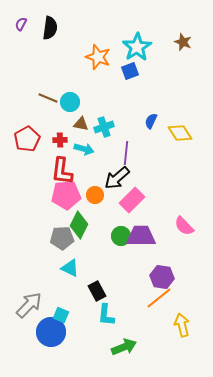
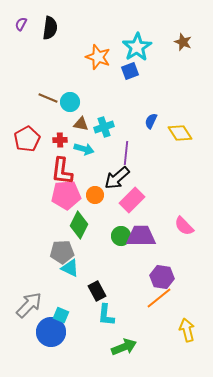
gray pentagon: moved 14 px down
yellow arrow: moved 5 px right, 5 px down
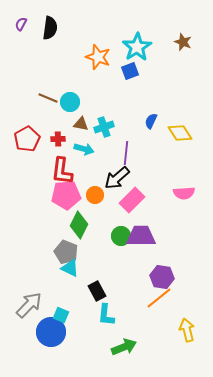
red cross: moved 2 px left, 1 px up
pink semicircle: moved 33 px up; rotated 50 degrees counterclockwise
gray pentagon: moved 4 px right; rotated 25 degrees clockwise
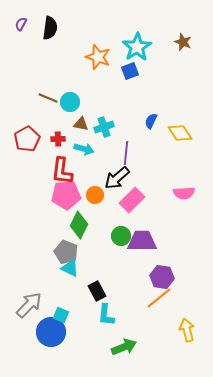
purple trapezoid: moved 1 px right, 5 px down
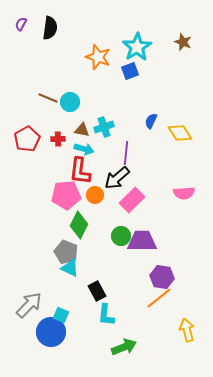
brown triangle: moved 1 px right, 6 px down
red L-shape: moved 18 px right
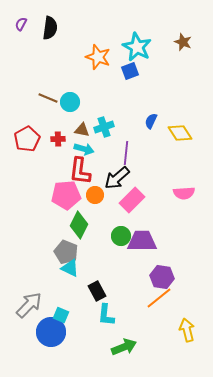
cyan star: rotated 12 degrees counterclockwise
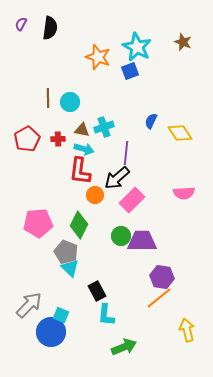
brown line: rotated 66 degrees clockwise
pink pentagon: moved 28 px left, 28 px down
cyan triangle: rotated 18 degrees clockwise
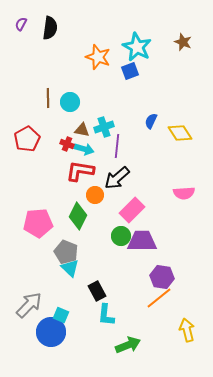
red cross: moved 9 px right, 5 px down; rotated 24 degrees clockwise
purple line: moved 9 px left, 7 px up
red L-shape: rotated 92 degrees clockwise
pink rectangle: moved 10 px down
green diamond: moved 1 px left, 9 px up
green arrow: moved 4 px right, 2 px up
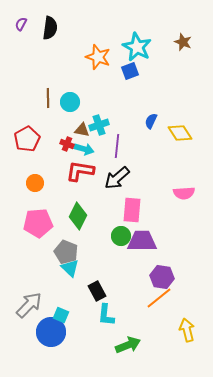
cyan cross: moved 5 px left, 2 px up
orange circle: moved 60 px left, 12 px up
pink rectangle: rotated 40 degrees counterclockwise
